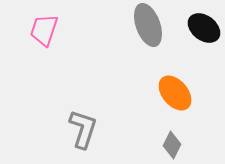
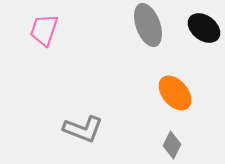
gray L-shape: rotated 93 degrees clockwise
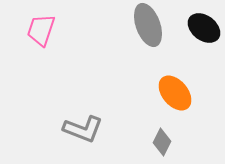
pink trapezoid: moved 3 px left
gray diamond: moved 10 px left, 3 px up
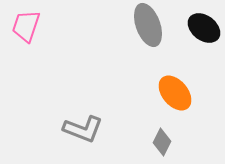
pink trapezoid: moved 15 px left, 4 px up
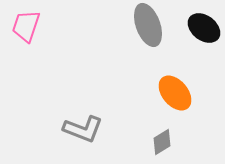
gray diamond: rotated 32 degrees clockwise
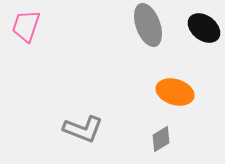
orange ellipse: moved 1 px up; rotated 33 degrees counterclockwise
gray diamond: moved 1 px left, 3 px up
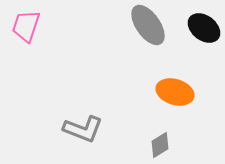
gray ellipse: rotated 15 degrees counterclockwise
gray diamond: moved 1 px left, 6 px down
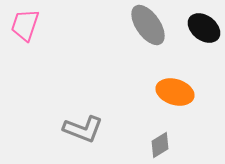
pink trapezoid: moved 1 px left, 1 px up
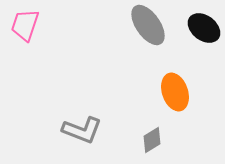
orange ellipse: rotated 54 degrees clockwise
gray L-shape: moved 1 px left, 1 px down
gray diamond: moved 8 px left, 5 px up
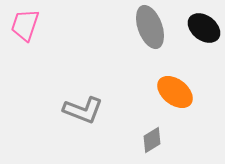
gray ellipse: moved 2 px right, 2 px down; rotated 15 degrees clockwise
orange ellipse: rotated 33 degrees counterclockwise
gray L-shape: moved 1 px right, 20 px up
